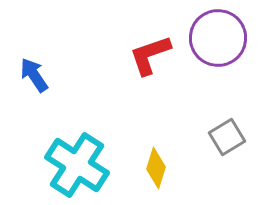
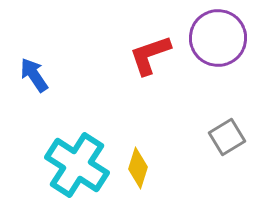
yellow diamond: moved 18 px left
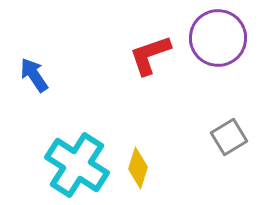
gray square: moved 2 px right
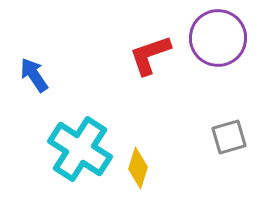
gray square: rotated 15 degrees clockwise
cyan cross: moved 3 px right, 16 px up
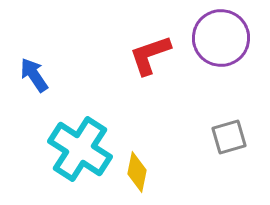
purple circle: moved 3 px right
yellow diamond: moved 1 px left, 4 px down; rotated 6 degrees counterclockwise
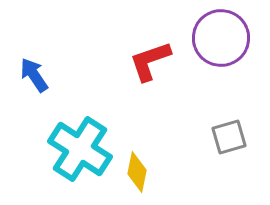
red L-shape: moved 6 px down
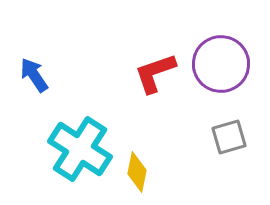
purple circle: moved 26 px down
red L-shape: moved 5 px right, 12 px down
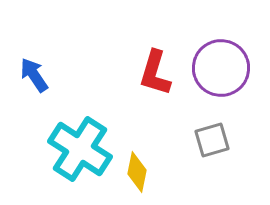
purple circle: moved 4 px down
red L-shape: rotated 54 degrees counterclockwise
gray square: moved 17 px left, 3 px down
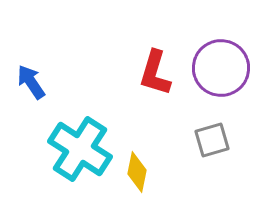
blue arrow: moved 3 px left, 7 px down
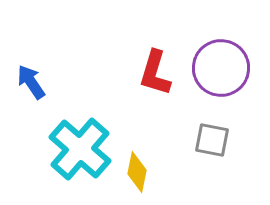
gray square: rotated 27 degrees clockwise
cyan cross: rotated 8 degrees clockwise
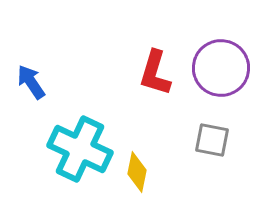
cyan cross: rotated 16 degrees counterclockwise
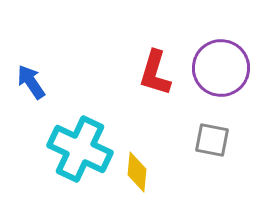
yellow diamond: rotated 6 degrees counterclockwise
